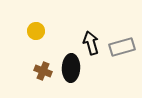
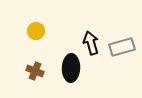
brown cross: moved 8 px left
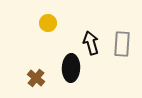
yellow circle: moved 12 px right, 8 px up
gray rectangle: moved 3 px up; rotated 70 degrees counterclockwise
brown cross: moved 1 px right, 7 px down; rotated 18 degrees clockwise
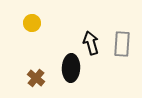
yellow circle: moved 16 px left
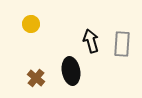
yellow circle: moved 1 px left, 1 px down
black arrow: moved 2 px up
black ellipse: moved 3 px down; rotated 12 degrees counterclockwise
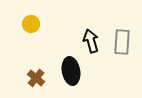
gray rectangle: moved 2 px up
